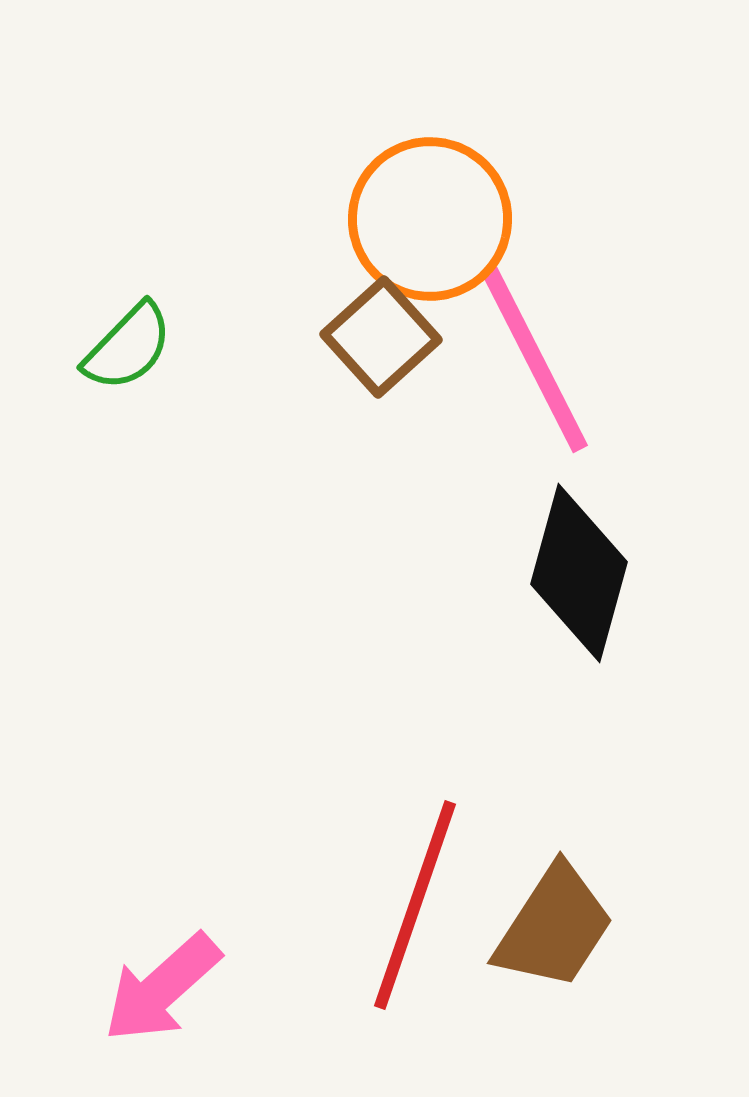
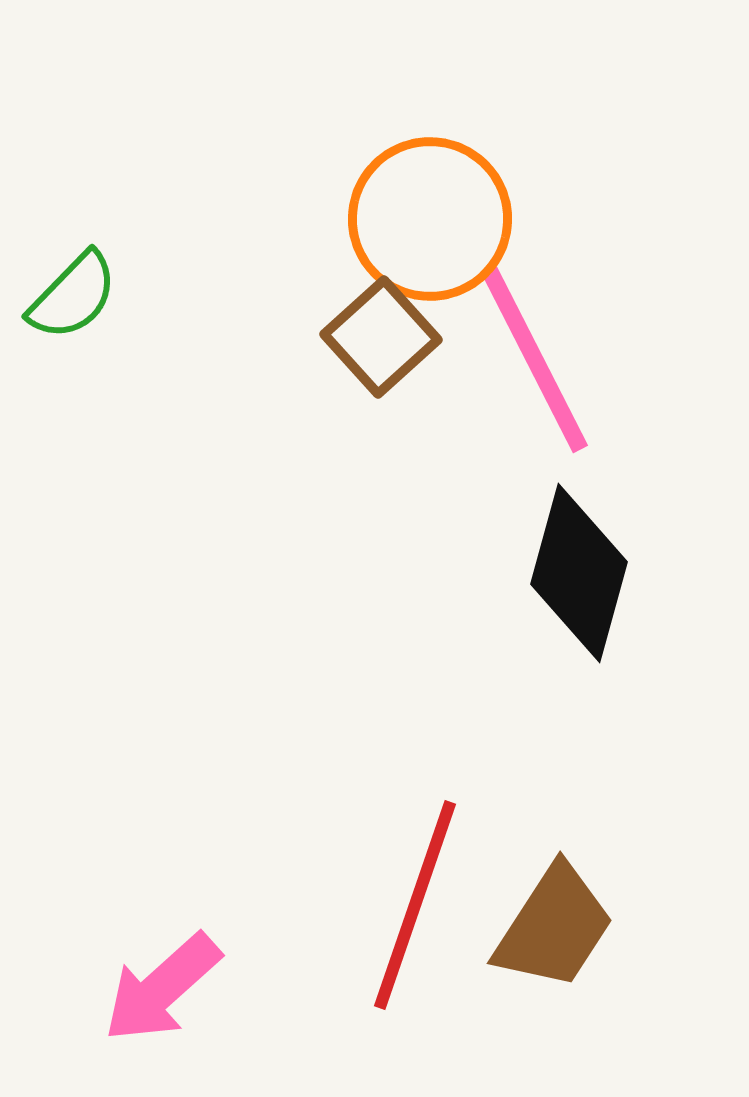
green semicircle: moved 55 px left, 51 px up
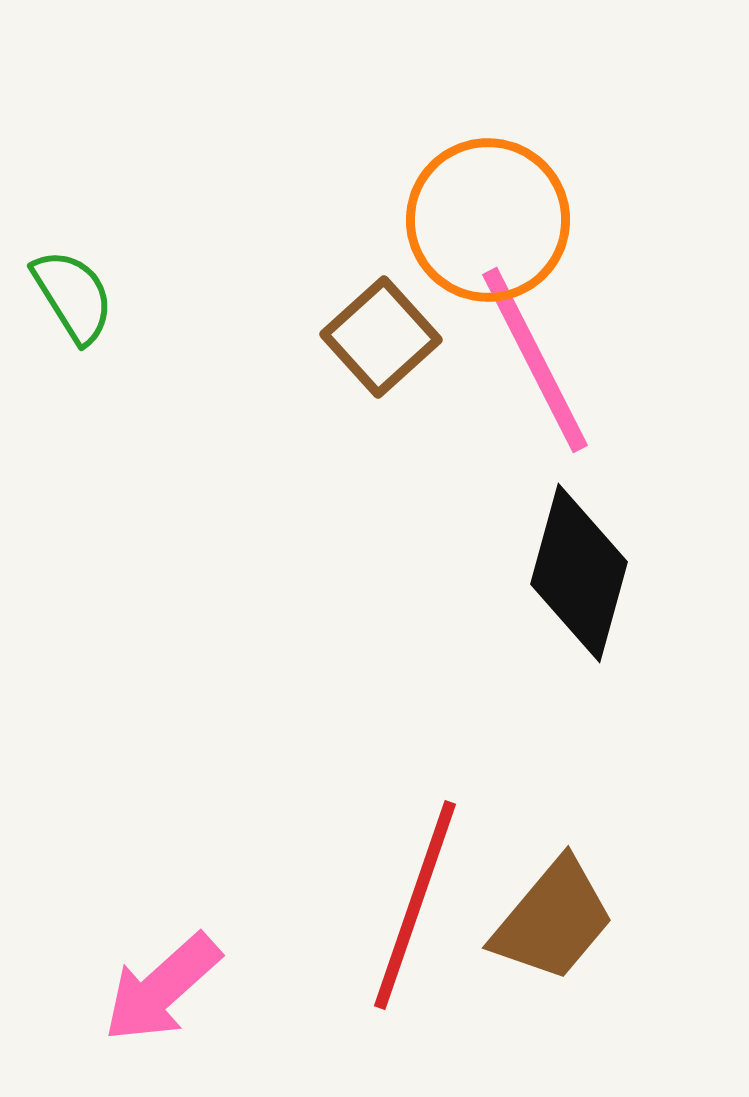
orange circle: moved 58 px right, 1 px down
green semicircle: rotated 76 degrees counterclockwise
brown trapezoid: moved 1 px left, 7 px up; rotated 7 degrees clockwise
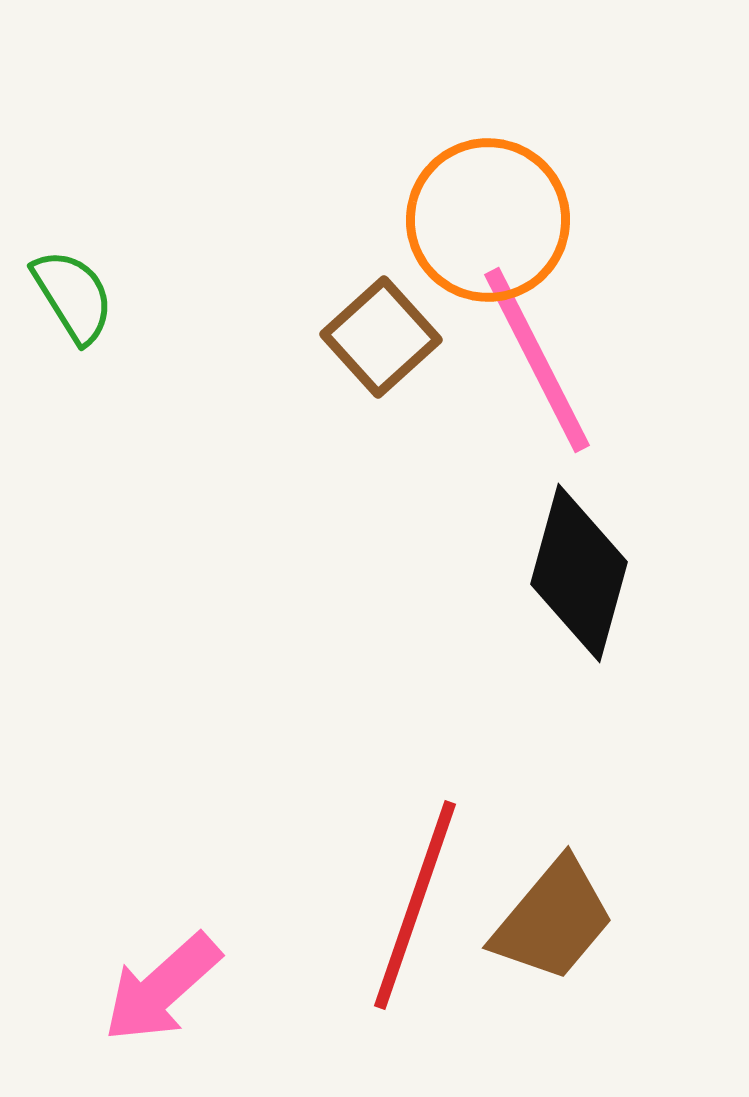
pink line: moved 2 px right
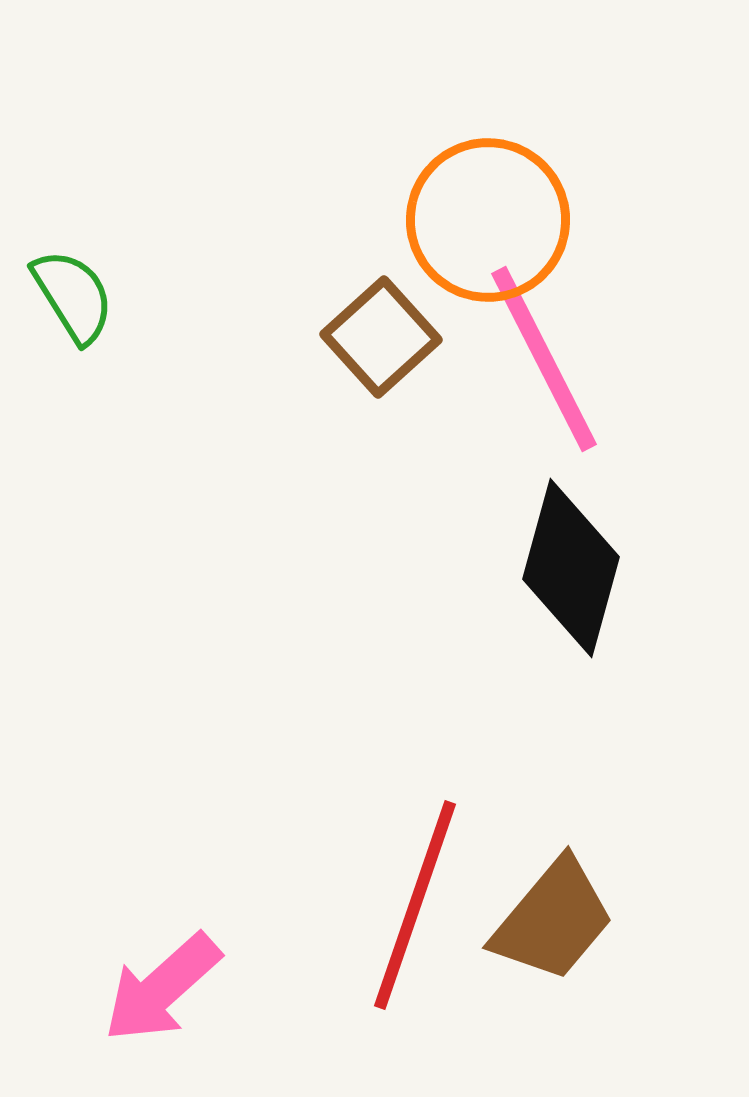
pink line: moved 7 px right, 1 px up
black diamond: moved 8 px left, 5 px up
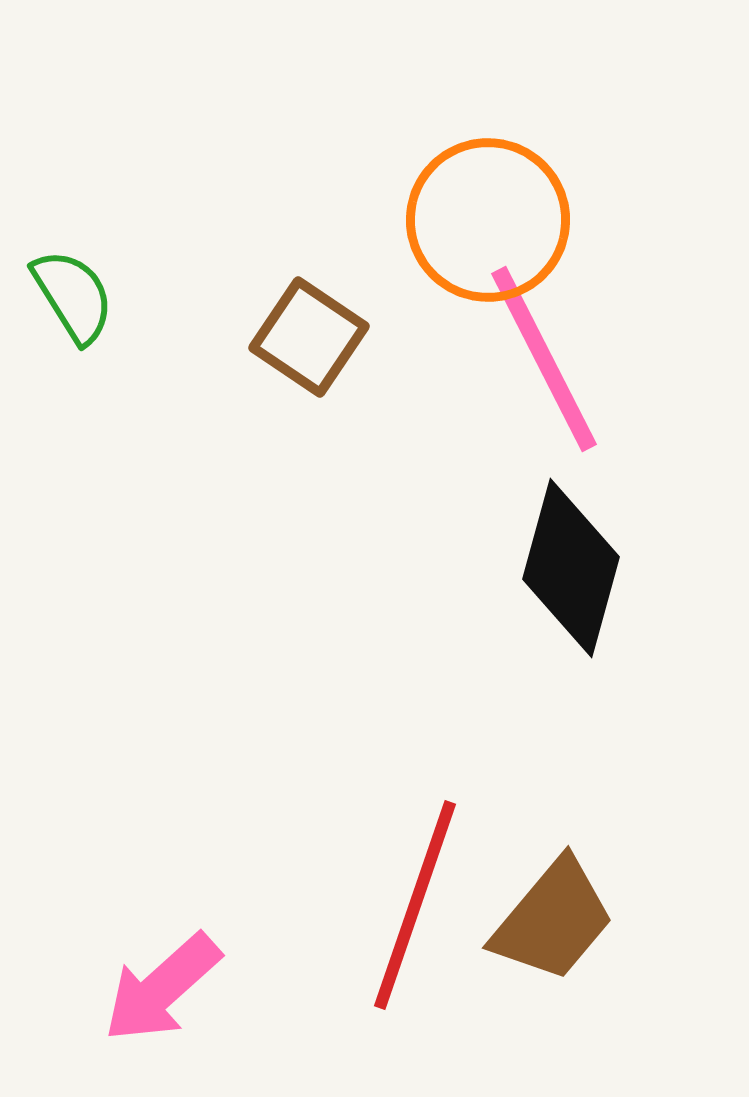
brown square: moved 72 px left; rotated 14 degrees counterclockwise
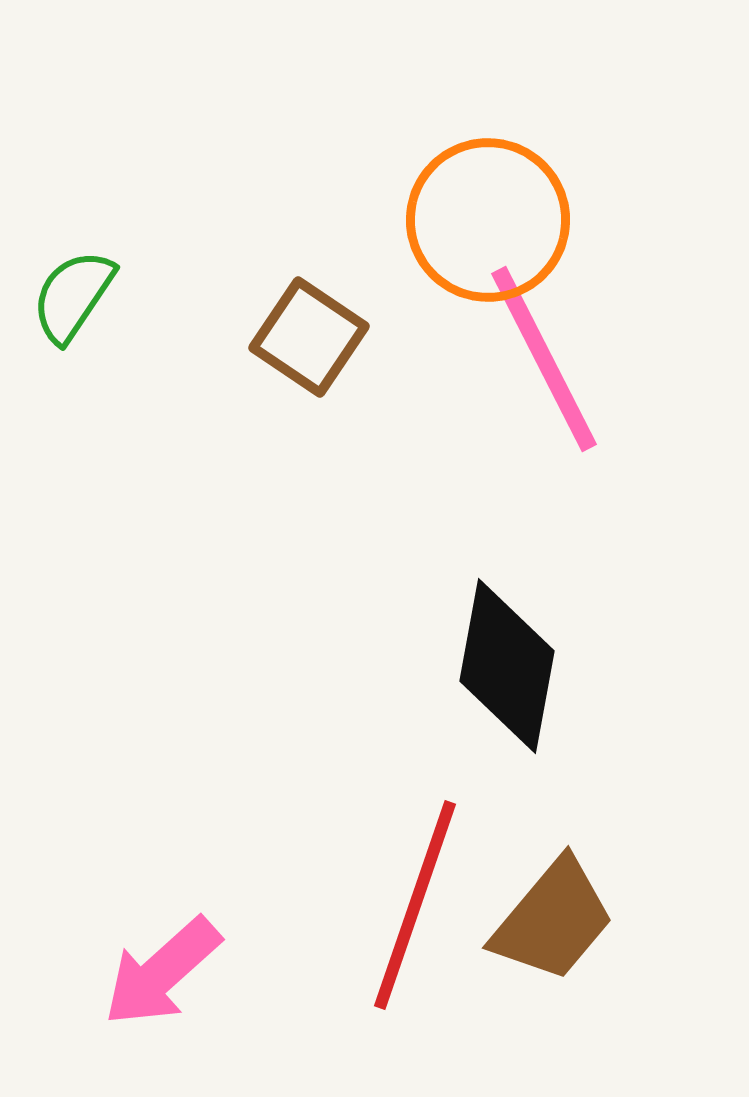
green semicircle: rotated 114 degrees counterclockwise
black diamond: moved 64 px left, 98 px down; rotated 5 degrees counterclockwise
pink arrow: moved 16 px up
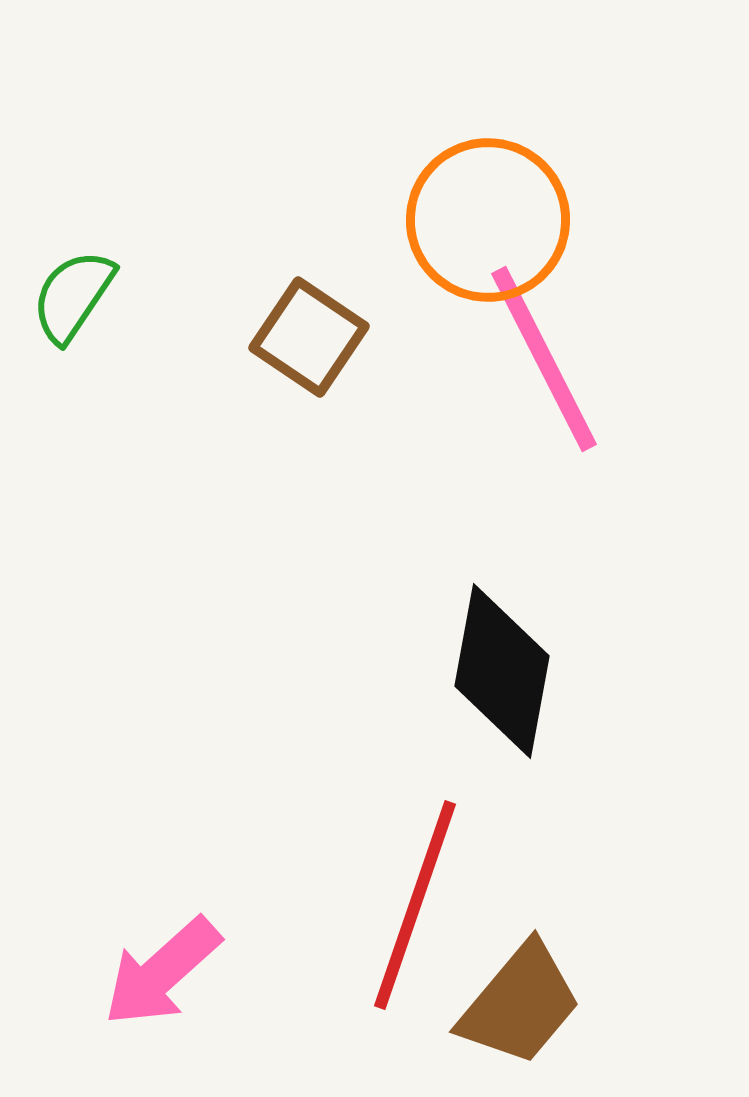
black diamond: moved 5 px left, 5 px down
brown trapezoid: moved 33 px left, 84 px down
